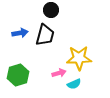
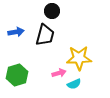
black circle: moved 1 px right, 1 px down
blue arrow: moved 4 px left, 1 px up
green hexagon: moved 1 px left
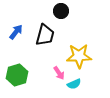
black circle: moved 9 px right
blue arrow: rotated 42 degrees counterclockwise
yellow star: moved 2 px up
pink arrow: rotated 72 degrees clockwise
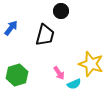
blue arrow: moved 5 px left, 4 px up
yellow star: moved 12 px right, 8 px down; rotated 20 degrees clockwise
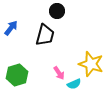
black circle: moved 4 px left
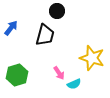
yellow star: moved 1 px right, 6 px up
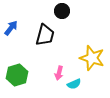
black circle: moved 5 px right
pink arrow: rotated 48 degrees clockwise
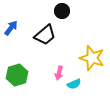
black trapezoid: rotated 35 degrees clockwise
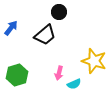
black circle: moved 3 px left, 1 px down
yellow star: moved 2 px right, 3 px down
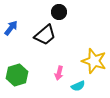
cyan semicircle: moved 4 px right, 2 px down
